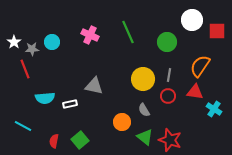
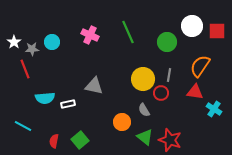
white circle: moved 6 px down
red circle: moved 7 px left, 3 px up
white rectangle: moved 2 px left
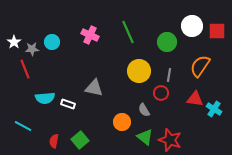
yellow circle: moved 4 px left, 8 px up
gray triangle: moved 2 px down
red triangle: moved 7 px down
white rectangle: rotated 32 degrees clockwise
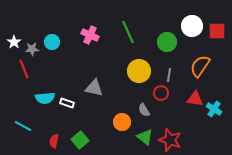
red line: moved 1 px left
white rectangle: moved 1 px left, 1 px up
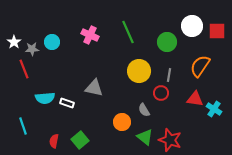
cyan line: rotated 42 degrees clockwise
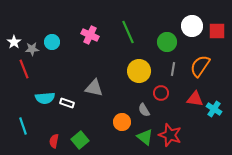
gray line: moved 4 px right, 6 px up
red star: moved 5 px up
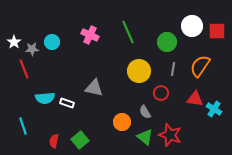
gray semicircle: moved 1 px right, 2 px down
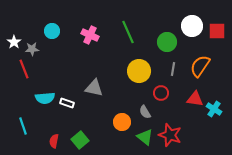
cyan circle: moved 11 px up
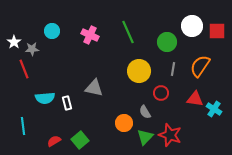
white rectangle: rotated 56 degrees clockwise
orange circle: moved 2 px right, 1 px down
cyan line: rotated 12 degrees clockwise
green triangle: rotated 36 degrees clockwise
red semicircle: rotated 48 degrees clockwise
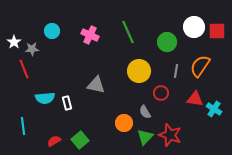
white circle: moved 2 px right, 1 px down
gray line: moved 3 px right, 2 px down
gray triangle: moved 2 px right, 3 px up
